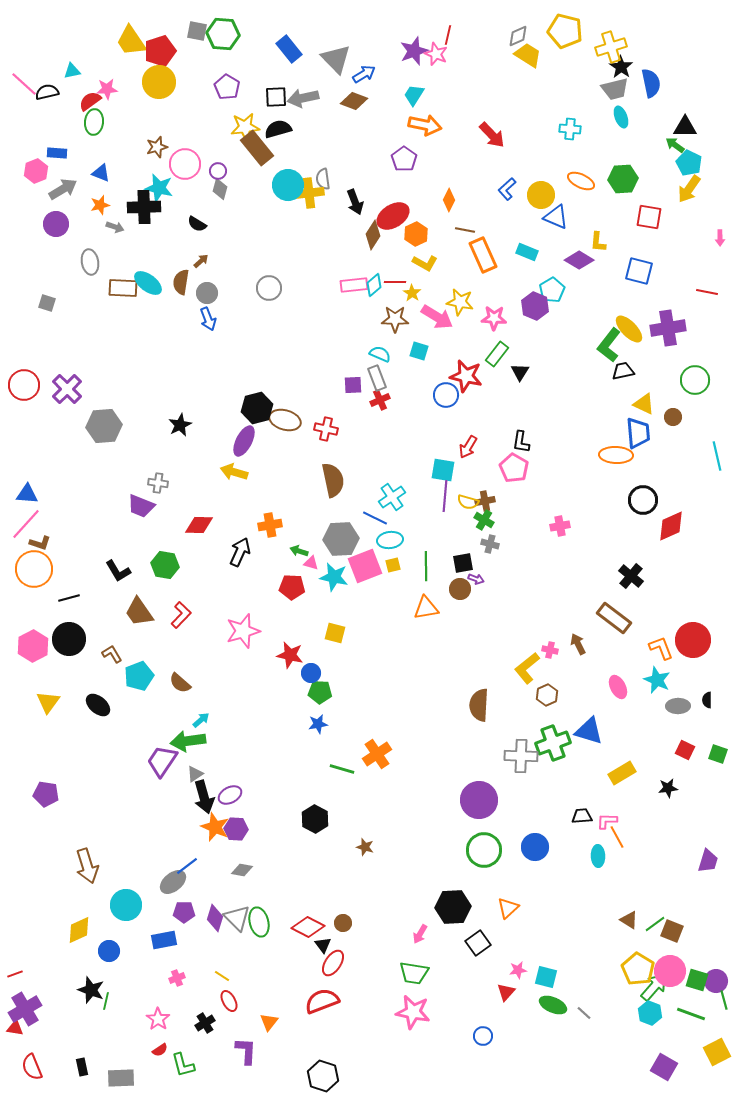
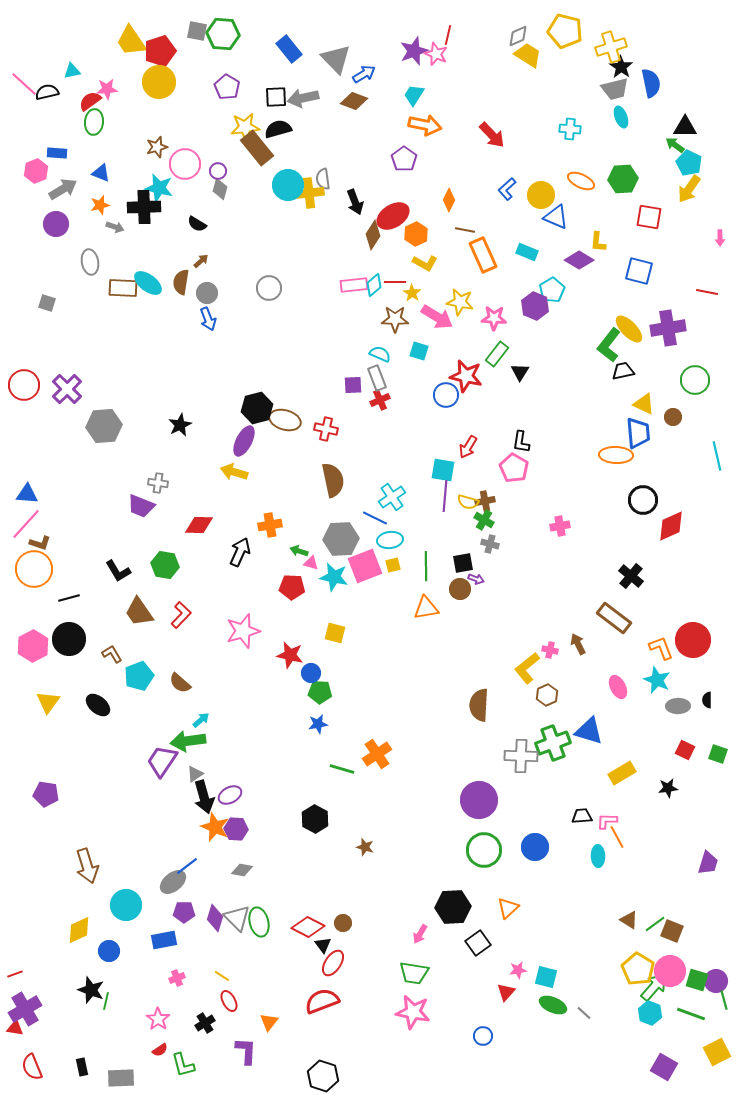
purple trapezoid at (708, 861): moved 2 px down
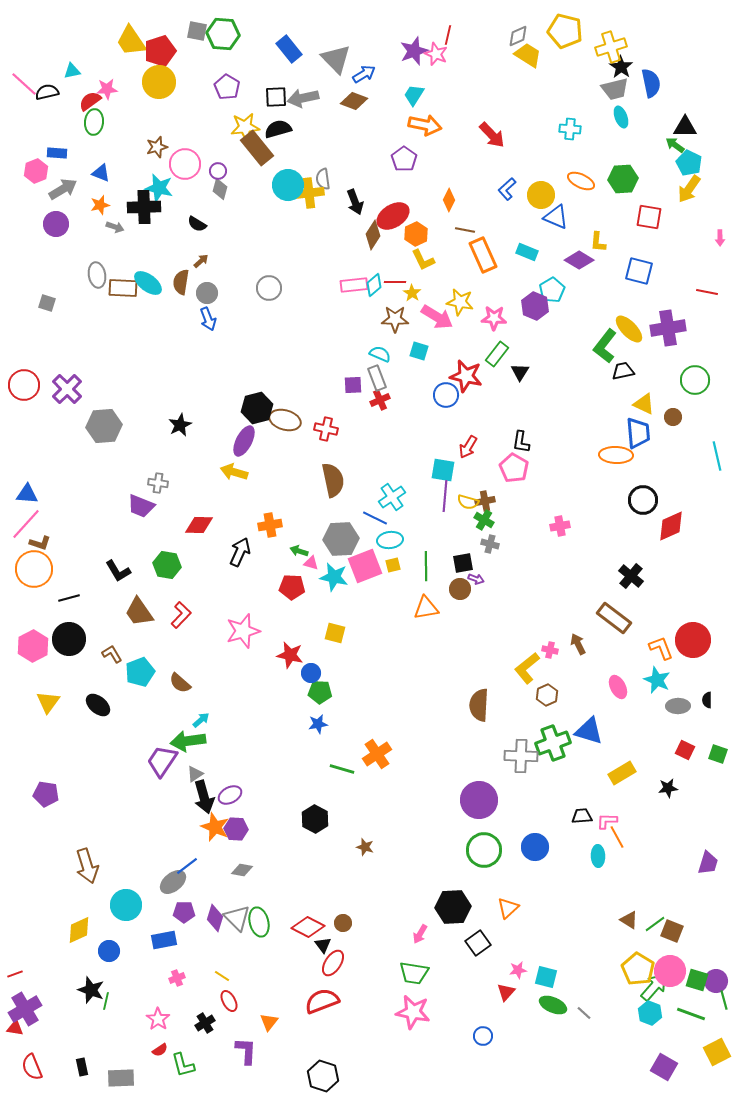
gray ellipse at (90, 262): moved 7 px right, 13 px down
yellow L-shape at (425, 263): moved 2 px left, 3 px up; rotated 35 degrees clockwise
green L-shape at (609, 345): moved 4 px left, 1 px down
green hexagon at (165, 565): moved 2 px right
cyan pentagon at (139, 676): moved 1 px right, 4 px up
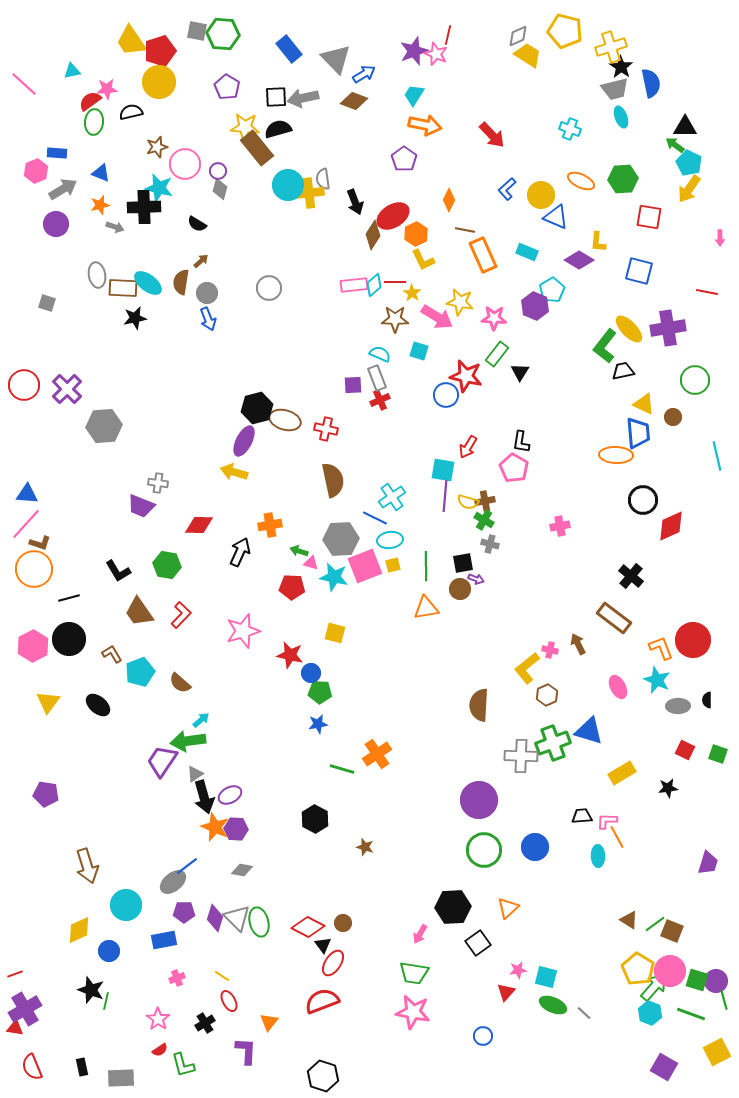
black semicircle at (47, 92): moved 84 px right, 20 px down
yellow star at (245, 127): rotated 12 degrees clockwise
cyan cross at (570, 129): rotated 15 degrees clockwise
black star at (180, 425): moved 45 px left, 107 px up; rotated 15 degrees clockwise
